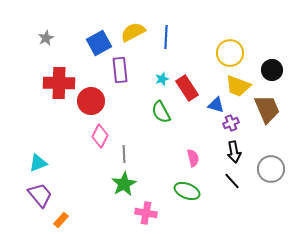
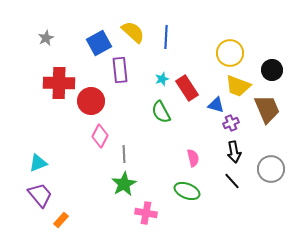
yellow semicircle: rotated 70 degrees clockwise
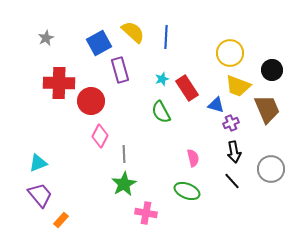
purple rectangle: rotated 10 degrees counterclockwise
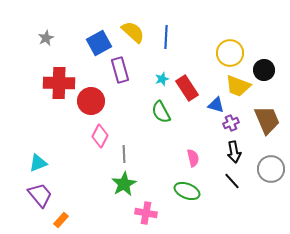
black circle: moved 8 px left
brown trapezoid: moved 11 px down
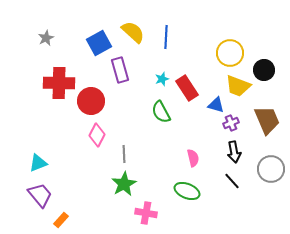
pink diamond: moved 3 px left, 1 px up
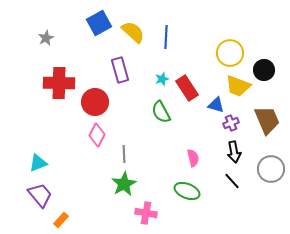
blue square: moved 20 px up
red circle: moved 4 px right, 1 px down
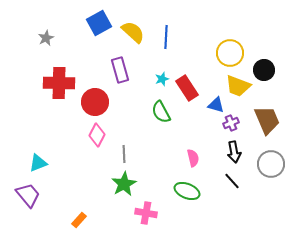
gray circle: moved 5 px up
purple trapezoid: moved 12 px left
orange rectangle: moved 18 px right
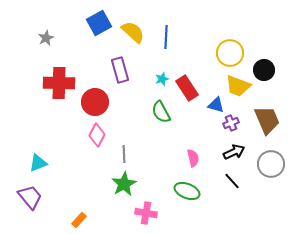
black arrow: rotated 105 degrees counterclockwise
purple trapezoid: moved 2 px right, 2 px down
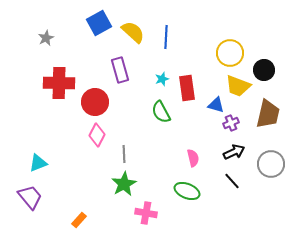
red rectangle: rotated 25 degrees clockwise
brown trapezoid: moved 1 px right, 6 px up; rotated 36 degrees clockwise
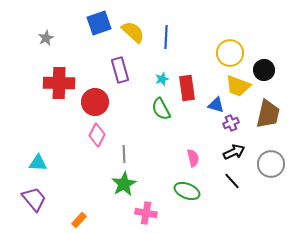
blue square: rotated 10 degrees clockwise
green semicircle: moved 3 px up
cyan triangle: rotated 24 degrees clockwise
purple trapezoid: moved 4 px right, 2 px down
